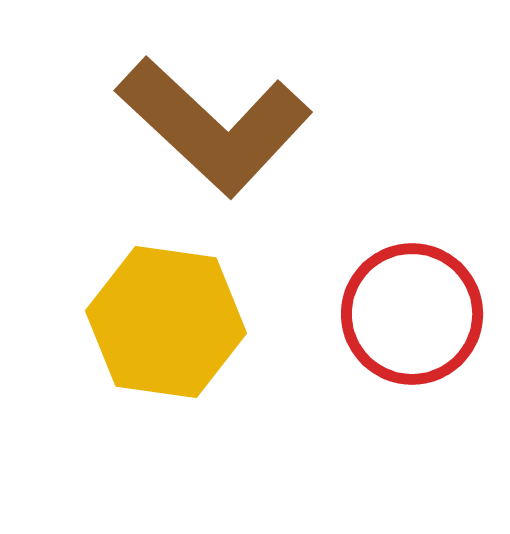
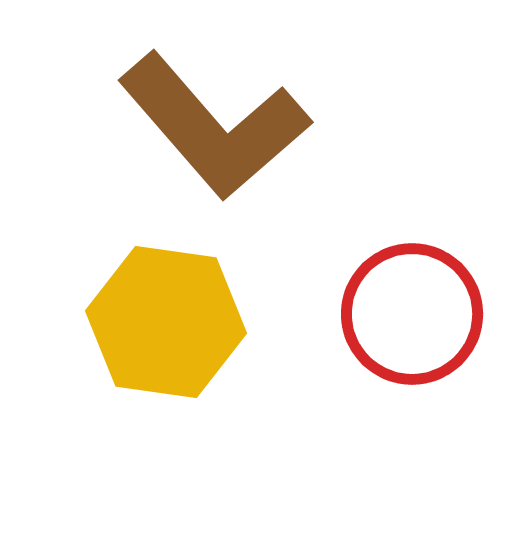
brown L-shape: rotated 6 degrees clockwise
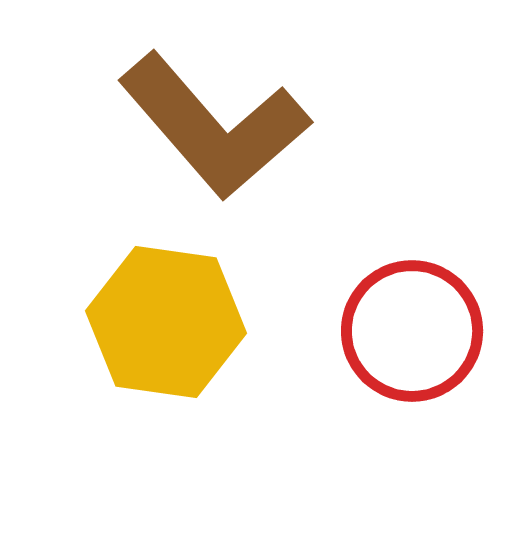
red circle: moved 17 px down
